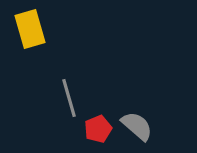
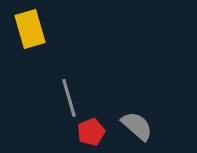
red pentagon: moved 7 px left, 3 px down
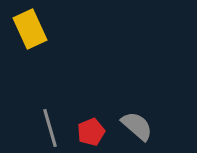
yellow rectangle: rotated 9 degrees counterclockwise
gray line: moved 19 px left, 30 px down
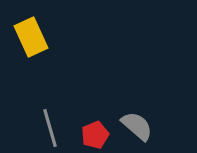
yellow rectangle: moved 1 px right, 8 px down
red pentagon: moved 4 px right, 3 px down
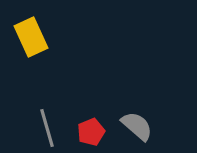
gray line: moved 3 px left
red pentagon: moved 4 px left, 3 px up
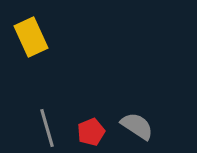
gray semicircle: rotated 8 degrees counterclockwise
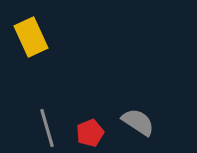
gray semicircle: moved 1 px right, 4 px up
red pentagon: moved 1 px left, 1 px down
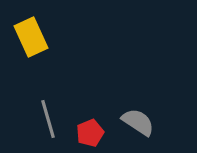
gray line: moved 1 px right, 9 px up
